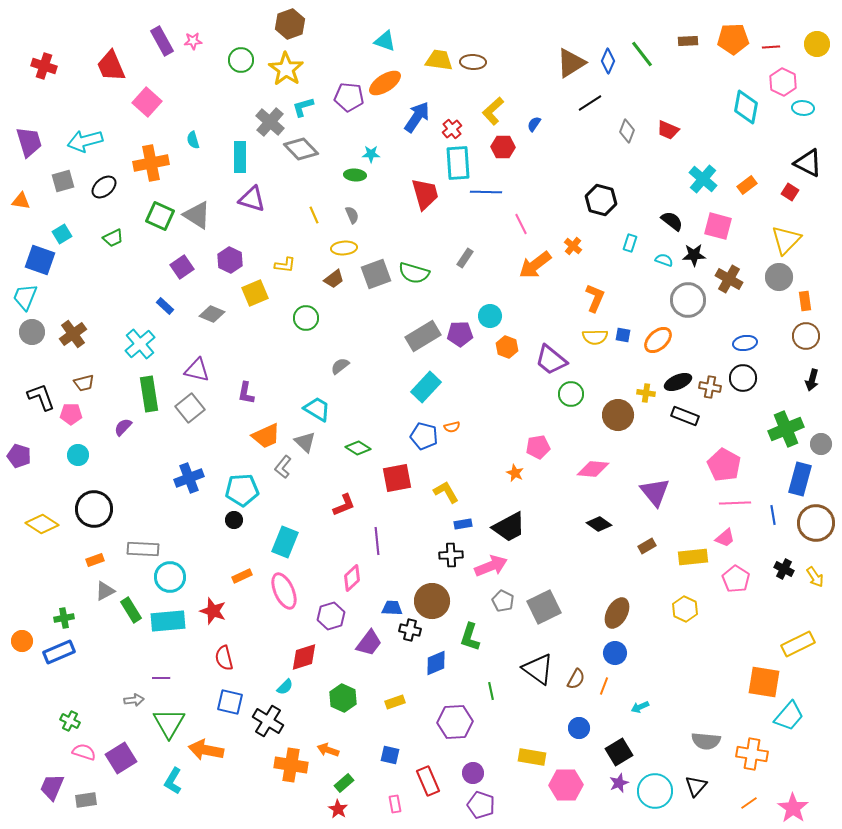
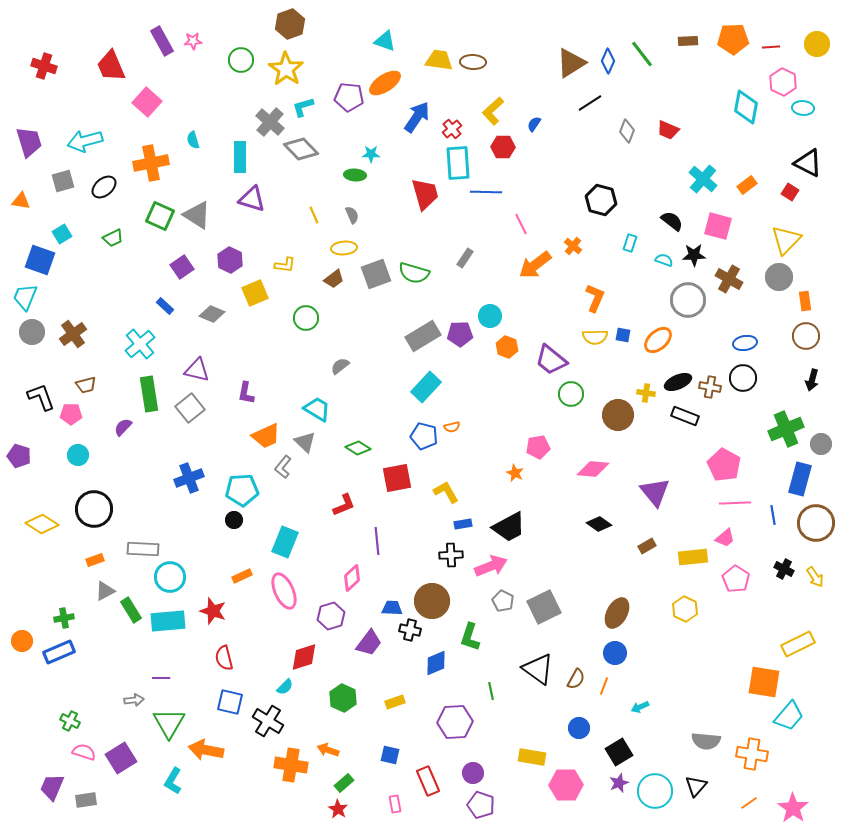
brown trapezoid at (84, 383): moved 2 px right, 2 px down
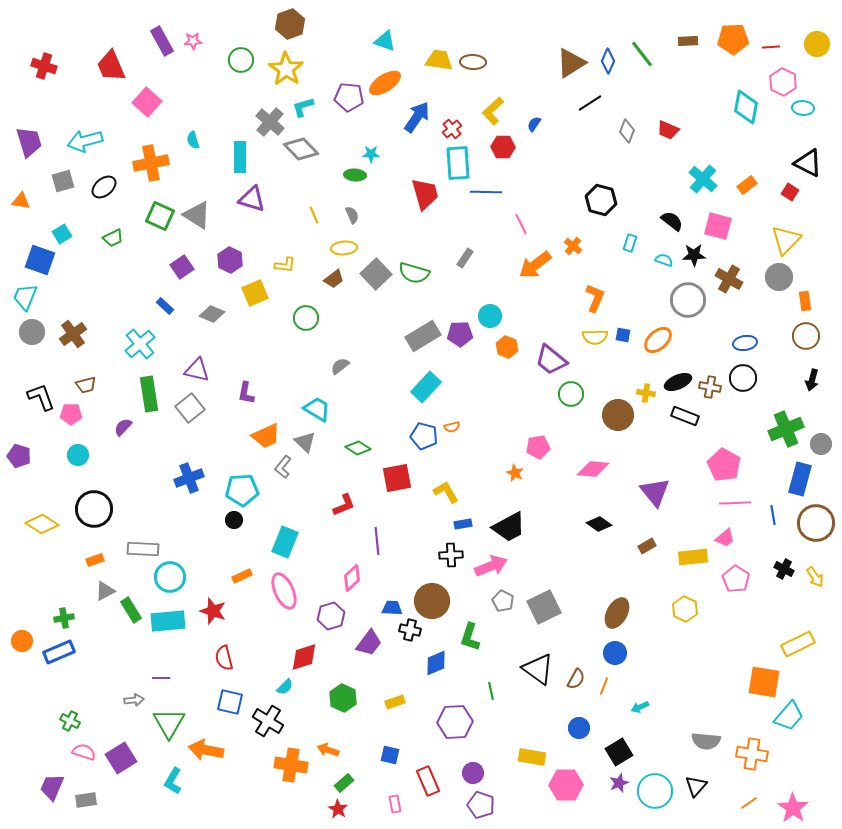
gray square at (376, 274): rotated 24 degrees counterclockwise
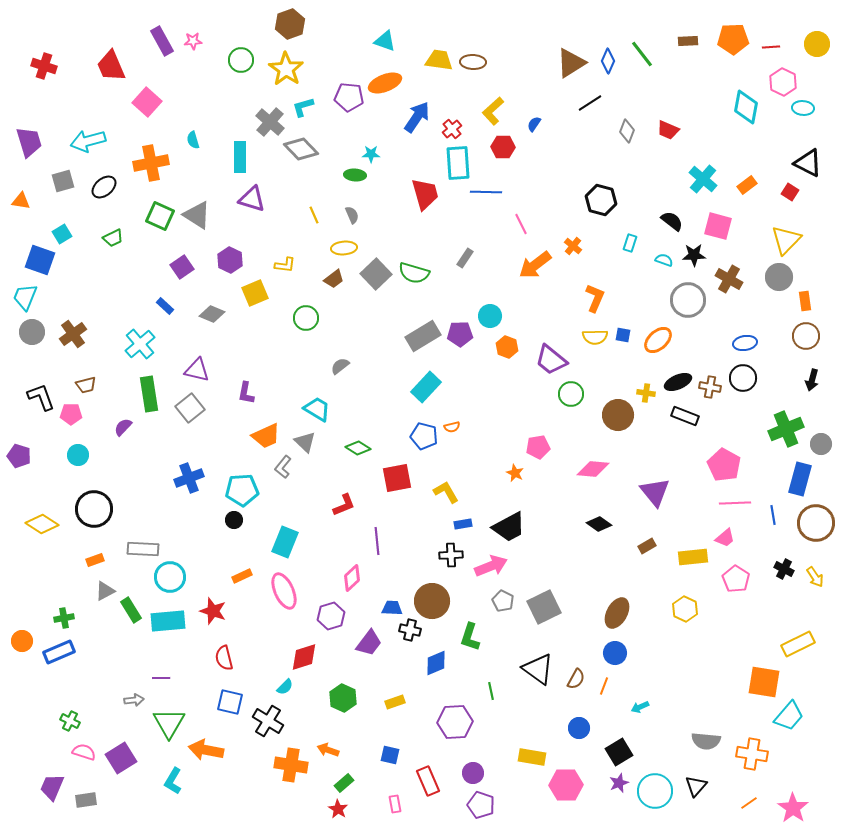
orange ellipse at (385, 83): rotated 12 degrees clockwise
cyan arrow at (85, 141): moved 3 px right
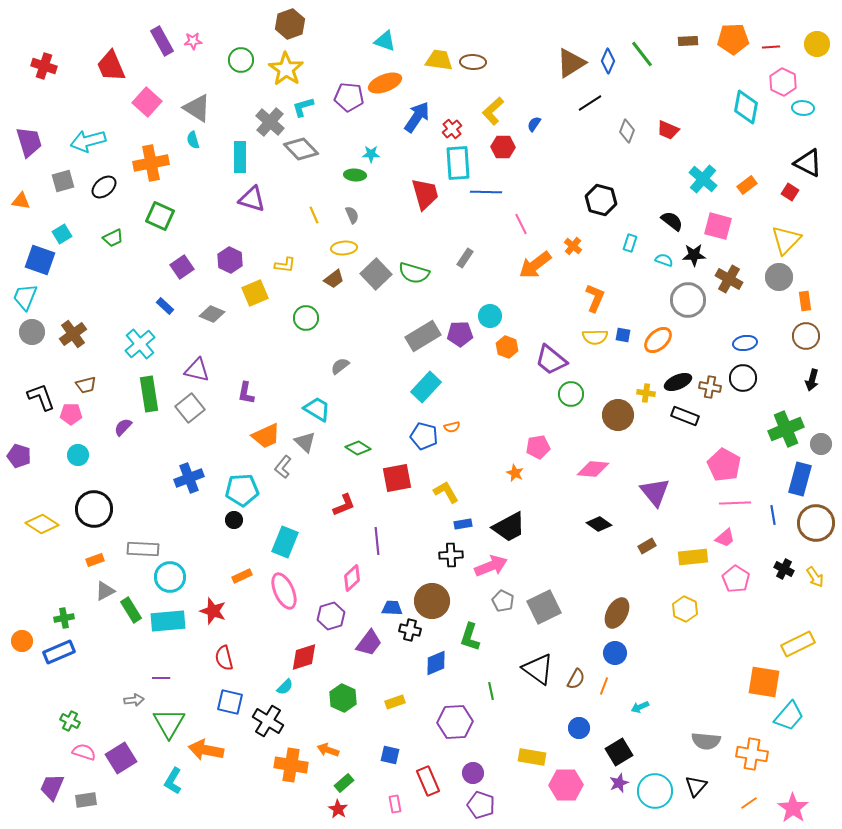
gray triangle at (197, 215): moved 107 px up
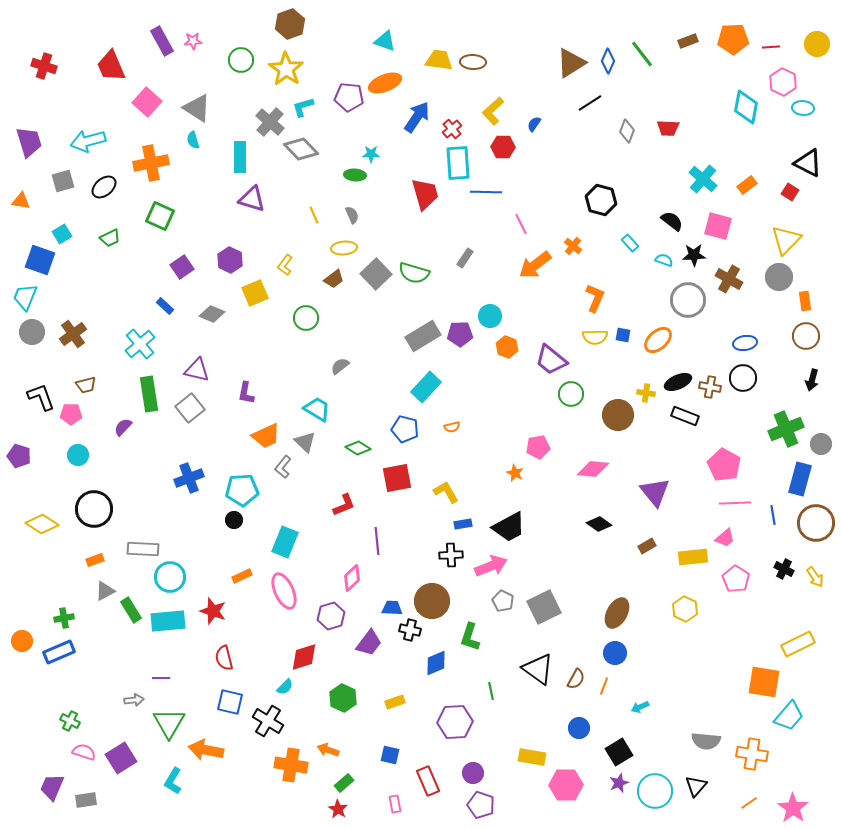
brown rectangle at (688, 41): rotated 18 degrees counterclockwise
red trapezoid at (668, 130): moved 2 px up; rotated 20 degrees counterclockwise
green trapezoid at (113, 238): moved 3 px left
cyan rectangle at (630, 243): rotated 60 degrees counterclockwise
yellow L-shape at (285, 265): rotated 120 degrees clockwise
blue pentagon at (424, 436): moved 19 px left, 7 px up
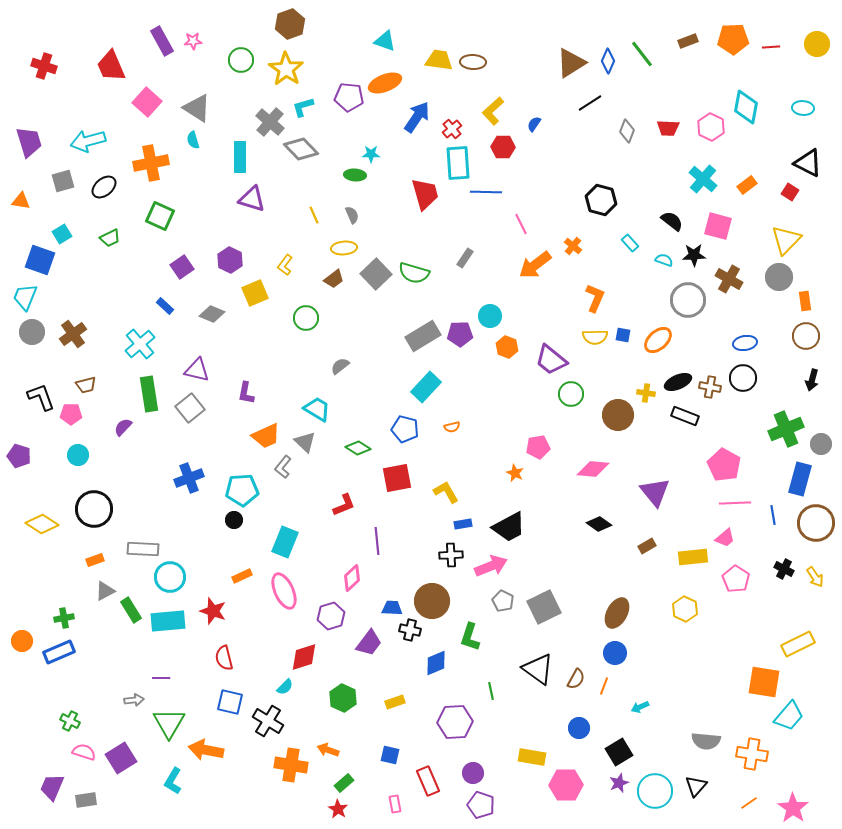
pink hexagon at (783, 82): moved 72 px left, 45 px down
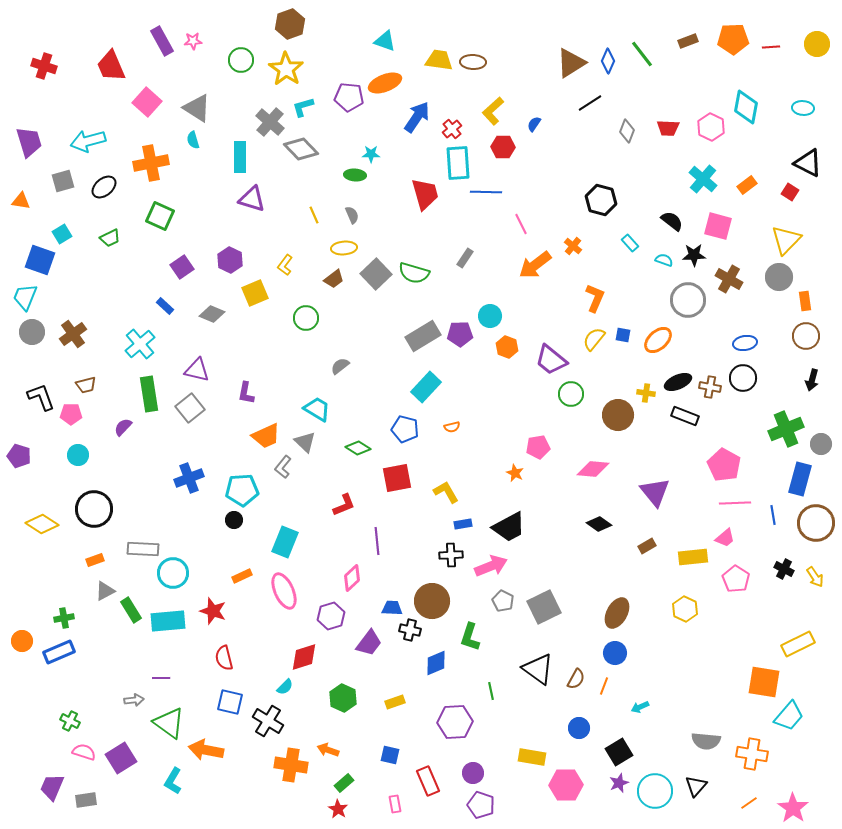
yellow semicircle at (595, 337): moved 1 px left, 2 px down; rotated 130 degrees clockwise
cyan circle at (170, 577): moved 3 px right, 4 px up
green triangle at (169, 723): rotated 24 degrees counterclockwise
